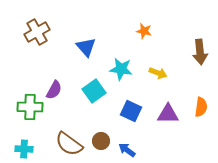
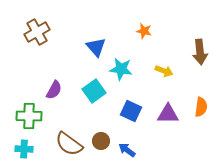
blue triangle: moved 10 px right
yellow arrow: moved 6 px right, 2 px up
green cross: moved 1 px left, 9 px down
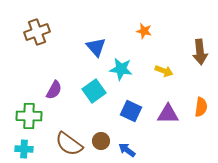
brown cross: rotated 10 degrees clockwise
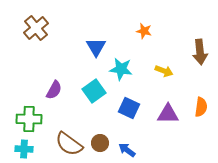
brown cross: moved 1 px left, 4 px up; rotated 20 degrees counterclockwise
blue triangle: rotated 10 degrees clockwise
blue square: moved 2 px left, 3 px up
green cross: moved 3 px down
brown circle: moved 1 px left, 2 px down
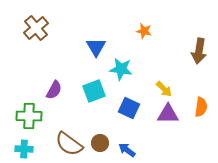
brown arrow: moved 1 px left, 1 px up; rotated 15 degrees clockwise
yellow arrow: moved 18 px down; rotated 24 degrees clockwise
cyan square: rotated 15 degrees clockwise
green cross: moved 3 px up
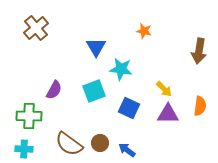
orange semicircle: moved 1 px left, 1 px up
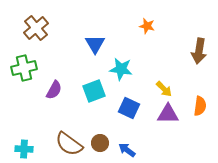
orange star: moved 3 px right, 5 px up
blue triangle: moved 1 px left, 3 px up
green cross: moved 5 px left, 48 px up; rotated 15 degrees counterclockwise
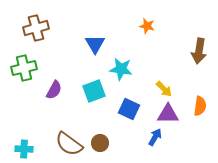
brown cross: rotated 25 degrees clockwise
blue square: moved 1 px down
blue arrow: moved 28 px right, 13 px up; rotated 84 degrees clockwise
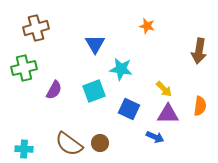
blue arrow: rotated 84 degrees clockwise
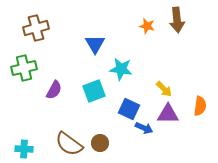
brown arrow: moved 22 px left, 31 px up; rotated 15 degrees counterclockwise
blue arrow: moved 11 px left, 9 px up
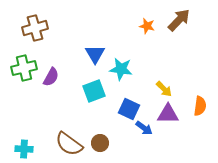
brown arrow: moved 2 px right; rotated 130 degrees counterclockwise
brown cross: moved 1 px left
blue triangle: moved 10 px down
purple semicircle: moved 3 px left, 13 px up
blue arrow: rotated 12 degrees clockwise
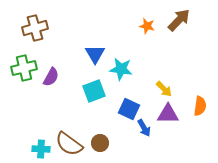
blue arrow: rotated 24 degrees clockwise
cyan cross: moved 17 px right
